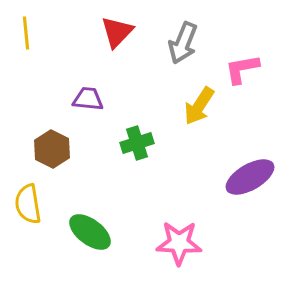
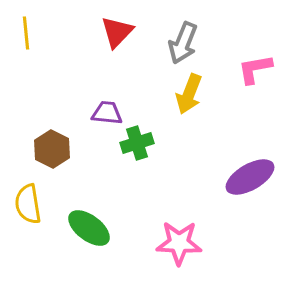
pink L-shape: moved 13 px right
purple trapezoid: moved 19 px right, 14 px down
yellow arrow: moved 10 px left, 12 px up; rotated 12 degrees counterclockwise
green ellipse: moved 1 px left, 4 px up
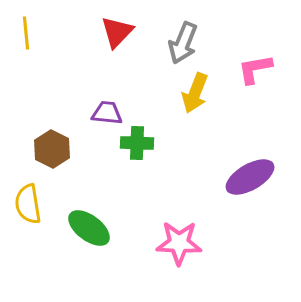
yellow arrow: moved 6 px right, 1 px up
green cross: rotated 20 degrees clockwise
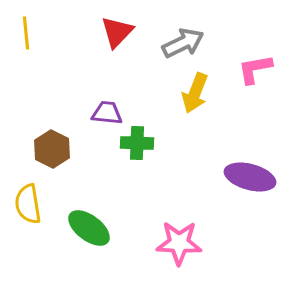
gray arrow: rotated 138 degrees counterclockwise
purple ellipse: rotated 45 degrees clockwise
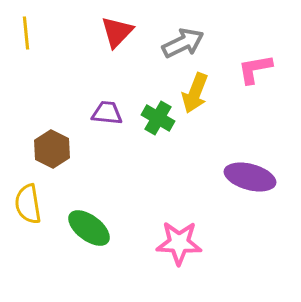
green cross: moved 21 px right, 25 px up; rotated 28 degrees clockwise
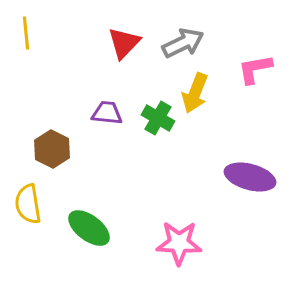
red triangle: moved 7 px right, 11 px down
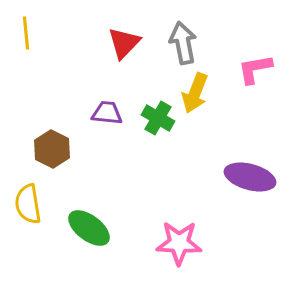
gray arrow: rotated 75 degrees counterclockwise
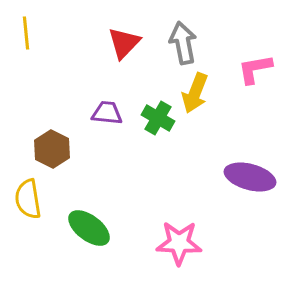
yellow semicircle: moved 5 px up
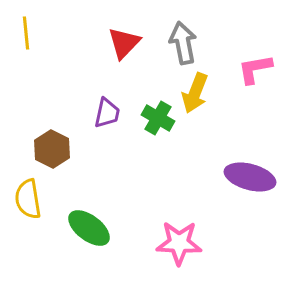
purple trapezoid: rotated 96 degrees clockwise
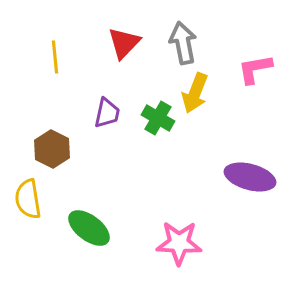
yellow line: moved 29 px right, 24 px down
